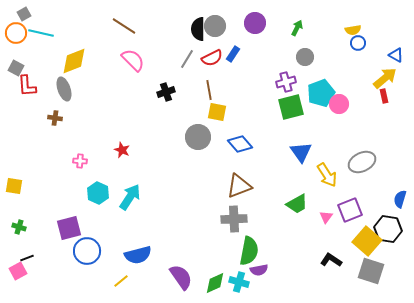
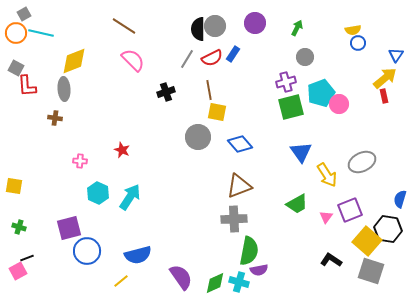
blue triangle at (396, 55): rotated 35 degrees clockwise
gray ellipse at (64, 89): rotated 15 degrees clockwise
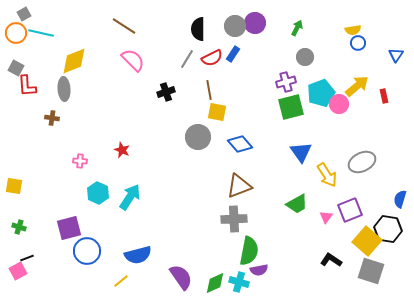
gray circle at (215, 26): moved 20 px right
yellow arrow at (385, 78): moved 28 px left, 8 px down
brown cross at (55, 118): moved 3 px left
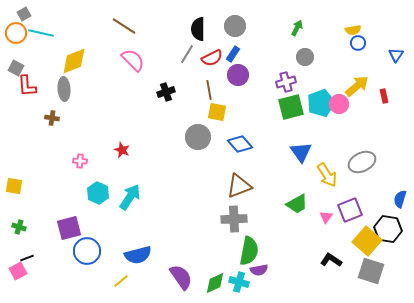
purple circle at (255, 23): moved 17 px left, 52 px down
gray line at (187, 59): moved 5 px up
cyan pentagon at (321, 93): moved 10 px down
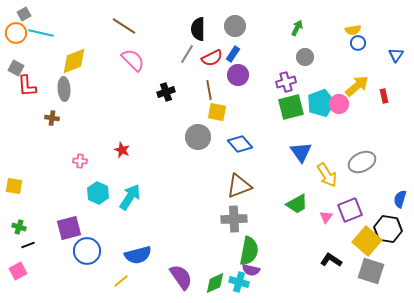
black line at (27, 258): moved 1 px right, 13 px up
purple semicircle at (259, 270): moved 8 px left; rotated 24 degrees clockwise
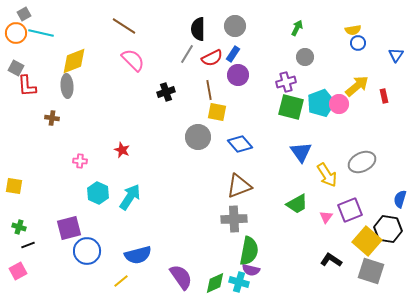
gray ellipse at (64, 89): moved 3 px right, 3 px up
green square at (291, 107): rotated 28 degrees clockwise
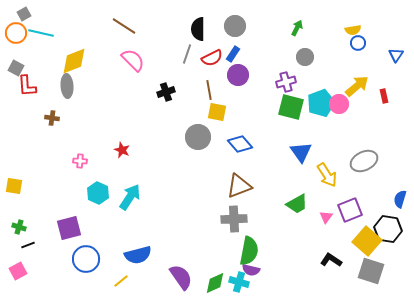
gray line at (187, 54): rotated 12 degrees counterclockwise
gray ellipse at (362, 162): moved 2 px right, 1 px up
blue circle at (87, 251): moved 1 px left, 8 px down
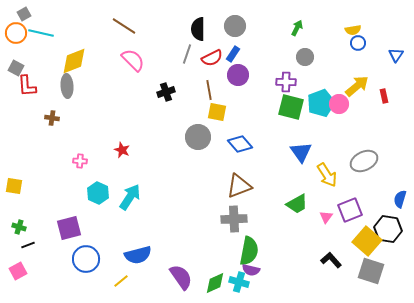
purple cross at (286, 82): rotated 18 degrees clockwise
black L-shape at (331, 260): rotated 15 degrees clockwise
